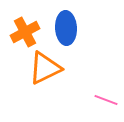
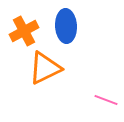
blue ellipse: moved 2 px up
orange cross: moved 1 px left, 1 px up
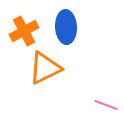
blue ellipse: moved 1 px down
pink line: moved 5 px down
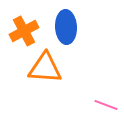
orange triangle: rotated 30 degrees clockwise
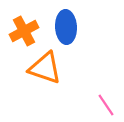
orange triangle: rotated 15 degrees clockwise
pink line: rotated 35 degrees clockwise
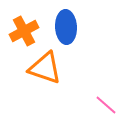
pink line: rotated 15 degrees counterclockwise
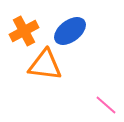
blue ellipse: moved 4 px right, 4 px down; rotated 56 degrees clockwise
orange triangle: moved 3 px up; rotated 12 degrees counterclockwise
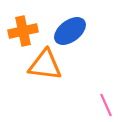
orange cross: moved 1 px left; rotated 16 degrees clockwise
pink line: rotated 25 degrees clockwise
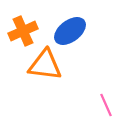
orange cross: rotated 12 degrees counterclockwise
